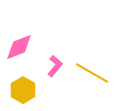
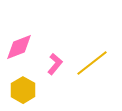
pink L-shape: moved 2 px up
yellow line: moved 10 px up; rotated 68 degrees counterclockwise
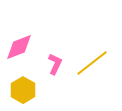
pink L-shape: rotated 15 degrees counterclockwise
